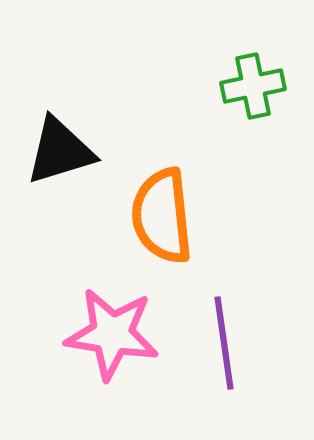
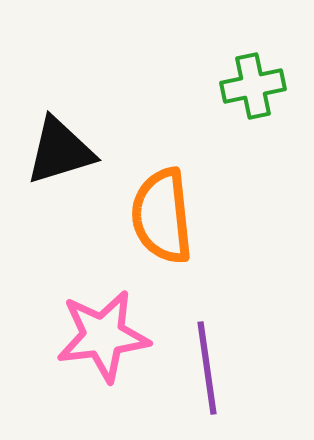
pink star: moved 9 px left, 2 px down; rotated 16 degrees counterclockwise
purple line: moved 17 px left, 25 px down
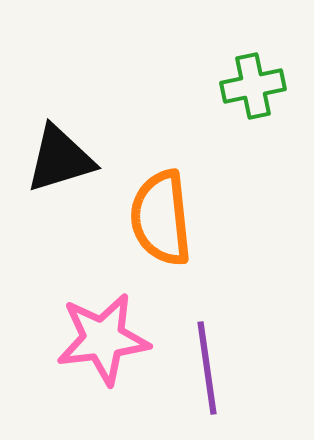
black triangle: moved 8 px down
orange semicircle: moved 1 px left, 2 px down
pink star: moved 3 px down
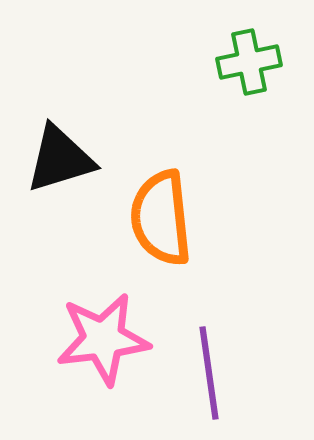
green cross: moved 4 px left, 24 px up
purple line: moved 2 px right, 5 px down
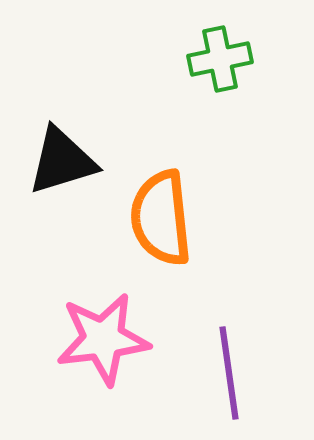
green cross: moved 29 px left, 3 px up
black triangle: moved 2 px right, 2 px down
purple line: moved 20 px right
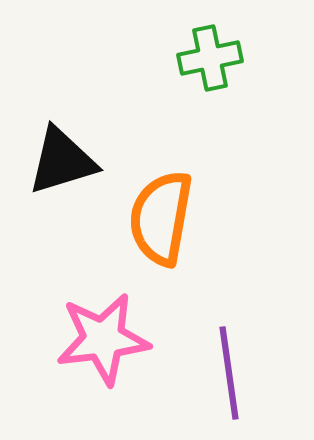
green cross: moved 10 px left, 1 px up
orange semicircle: rotated 16 degrees clockwise
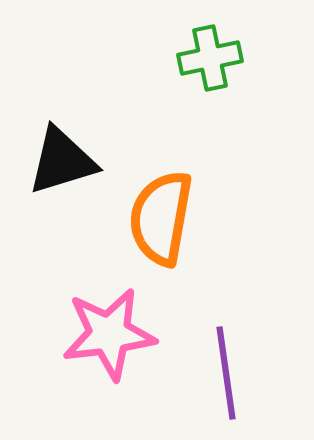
pink star: moved 6 px right, 5 px up
purple line: moved 3 px left
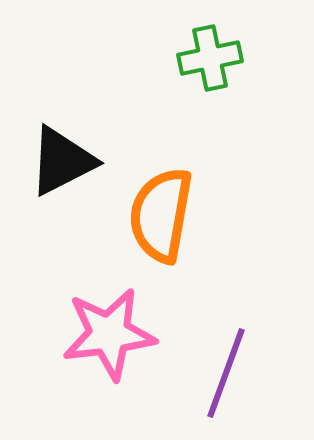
black triangle: rotated 10 degrees counterclockwise
orange semicircle: moved 3 px up
purple line: rotated 28 degrees clockwise
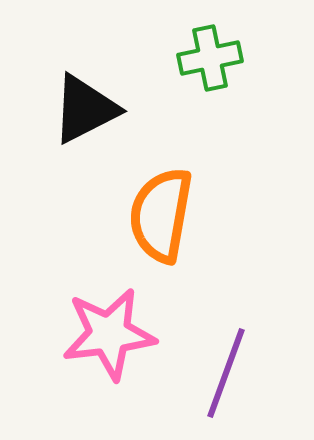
black triangle: moved 23 px right, 52 px up
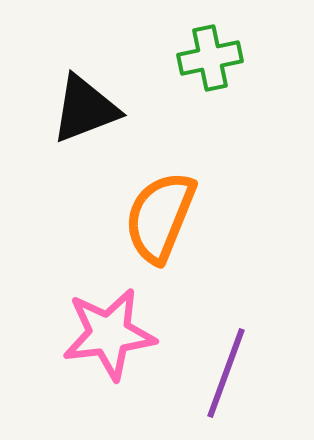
black triangle: rotated 6 degrees clockwise
orange semicircle: moved 1 px left, 2 px down; rotated 12 degrees clockwise
